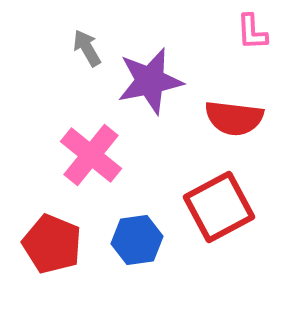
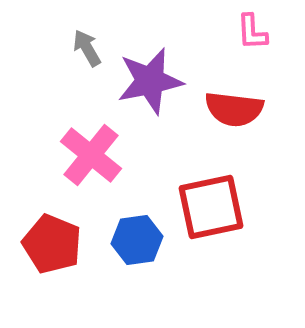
red semicircle: moved 9 px up
red square: moved 8 px left; rotated 16 degrees clockwise
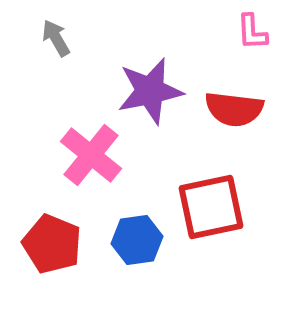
gray arrow: moved 31 px left, 10 px up
purple star: moved 10 px down
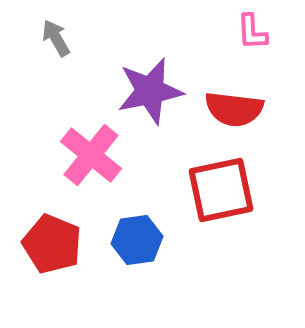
red square: moved 10 px right, 17 px up
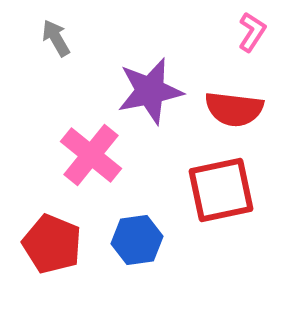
pink L-shape: rotated 144 degrees counterclockwise
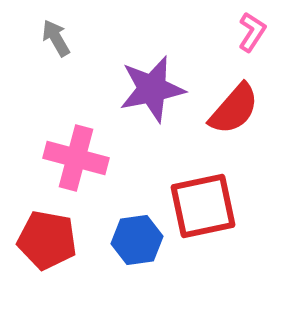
purple star: moved 2 px right, 2 px up
red semicircle: rotated 56 degrees counterclockwise
pink cross: moved 15 px left, 3 px down; rotated 24 degrees counterclockwise
red square: moved 18 px left, 16 px down
red pentagon: moved 5 px left, 4 px up; rotated 12 degrees counterclockwise
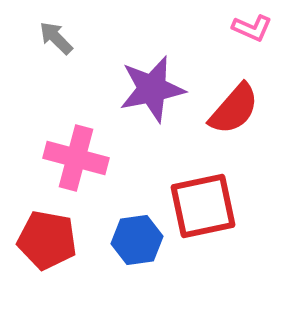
pink L-shape: moved 4 px up; rotated 81 degrees clockwise
gray arrow: rotated 15 degrees counterclockwise
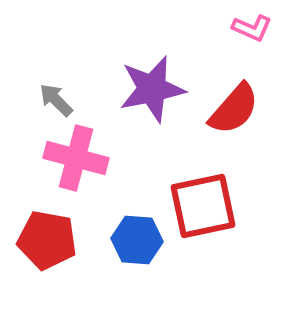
gray arrow: moved 62 px down
blue hexagon: rotated 12 degrees clockwise
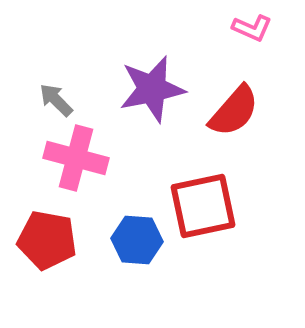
red semicircle: moved 2 px down
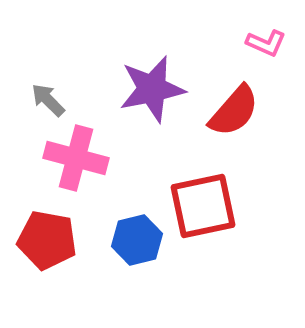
pink L-shape: moved 14 px right, 15 px down
gray arrow: moved 8 px left
blue hexagon: rotated 18 degrees counterclockwise
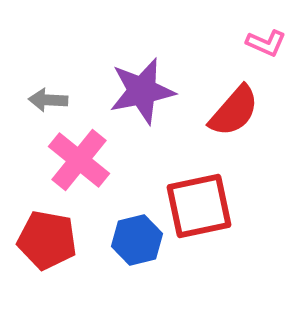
purple star: moved 10 px left, 2 px down
gray arrow: rotated 42 degrees counterclockwise
pink cross: moved 3 px right, 2 px down; rotated 24 degrees clockwise
red square: moved 4 px left
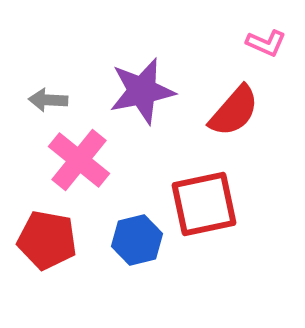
red square: moved 5 px right, 2 px up
